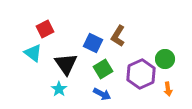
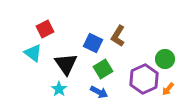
purple hexagon: moved 3 px right, 5 px down
orange arrow: rotated 48 degrees clockwise
blue arrow: moved 3 px left, 2 px up
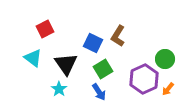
cyan triangle: moved 5 px down
blue arrow: rotated 30 degrees clockwise
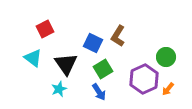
green circle: moved 1 px right, 2 px up
cyan star: rotated 14 degrees clockwise
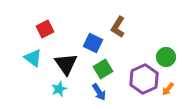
brown L-shape: moved 9 px up
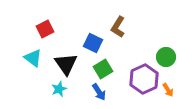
orange arrow: moved 1 px down; rotated 72 degrees counterclockwise
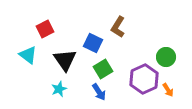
cyan triangle: moved 5 px left, 3 px up
black triangle: moved 1 px left, 4 px up
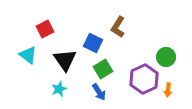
orange arrow: rotated 40 degrees clockwise
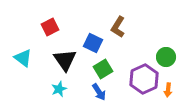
red square: moved 5 px right, 2 px up
cyan triangle: moved 5 px left, 3 px down
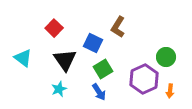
red square: moved 4 px right, 1 px down; rotated 18 degrees counterclockwise
orange arrow: moved 2 px right, 1 px down
